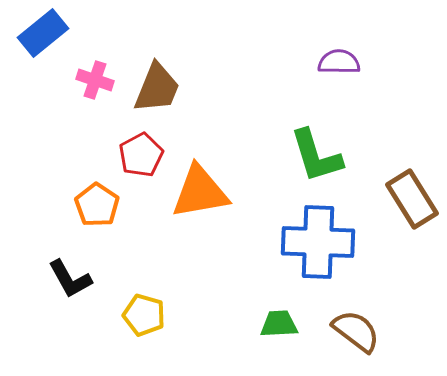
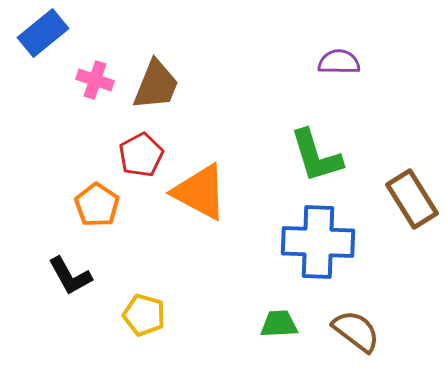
brown trapezoid: moved 1 px left, 3 px up
orange triangle: rotated 38 degrees clockwise
black L-shape: moved 3 px up
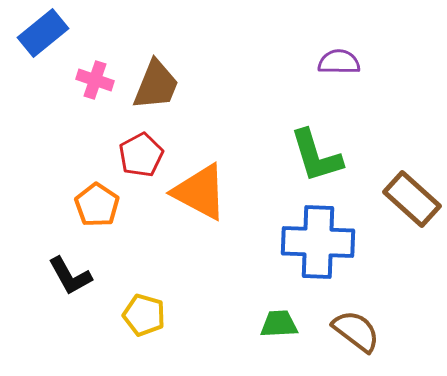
brown rectangle: rotated 16 degrees counterclockwise
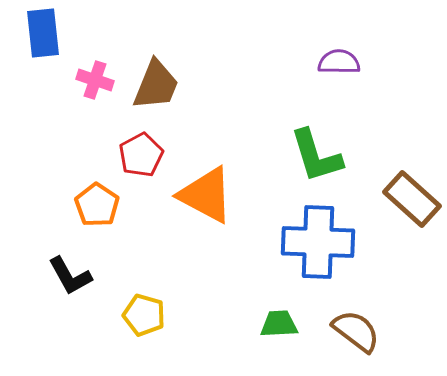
blue rectangle: rotated 57 degrees counterclockwise
orange triangle: moved 6 px right, 3 px down
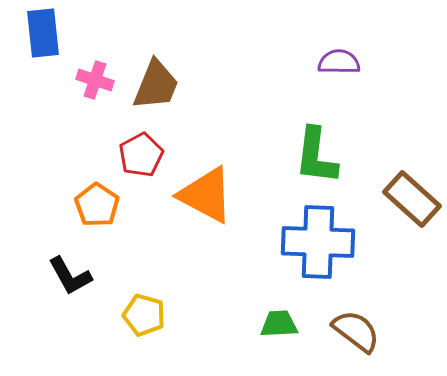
green L-shape: rotated 24 degrees clockwise
